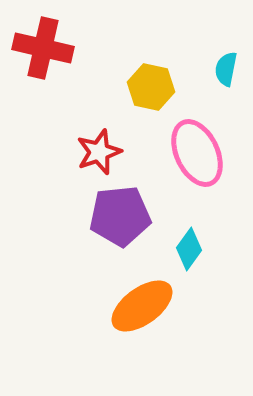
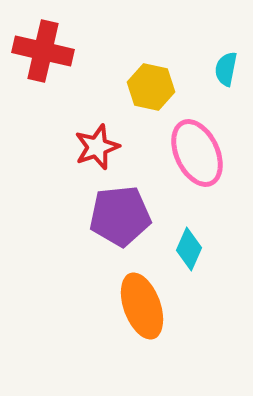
red cross: moved 3 px down
red star: moved 2 px left, 5 px up
cyan diamond: rotated 12 degrees counterclockwise
orange ellipse: rotated 74 degrees counterclockwise
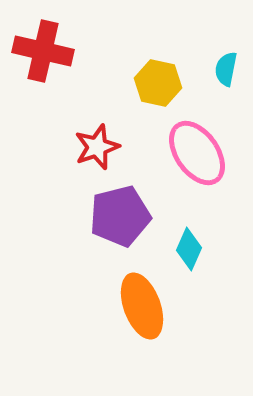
yellow hexagon: moved 7 px right, 4 px up
pink ellipse: rotated 10 degrees counterclockwise
purple pentagon: rotated 8 degrees counterclockwise
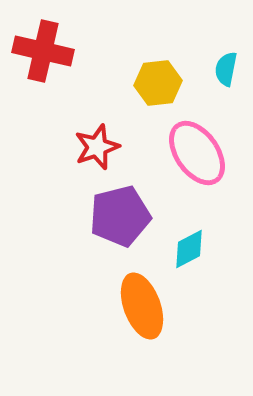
yellow hexagon: rotated 18 degrees counterclockwise
cyan diamond: rotated 39 degrees clockwise
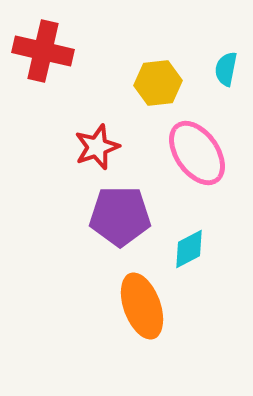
purple pentagon: rotated 14 degrees clockwise
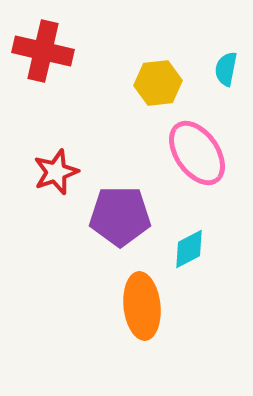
red star: moved 41 px left, 25 px down
orange ellipse: rotated 14 degrees clockwise
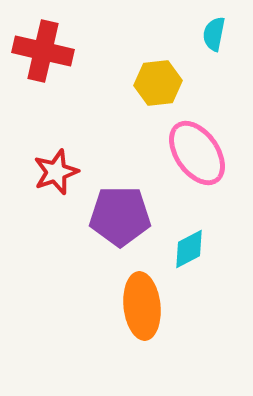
cyan semicircle: moved 12 px left, 35 px up
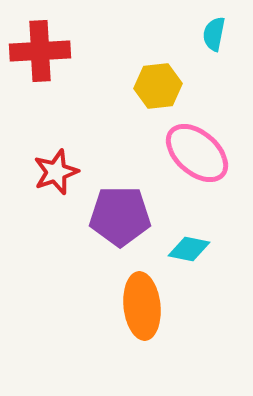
red cross: moved 3 px left; rotated 16 degrees counterclockwise
yellow hexagon: moved 3 px down
pink ellipse: rotated 14 degrees counterclockwise
cyan diamond: rotated 39 degrees clockwise
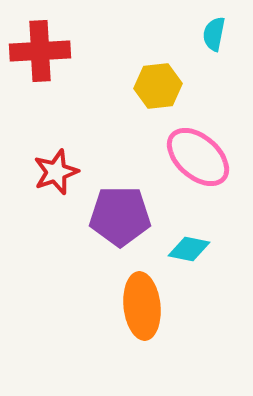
pink ellipse: moved 1 px right, 4 px down
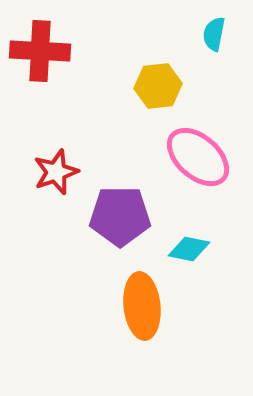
red cross: rotated 6 degrees clockwise
